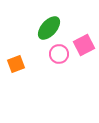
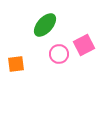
green ellipse: moved 4 px left, 3 px up
orange square: rotated 12 degrees clockwise
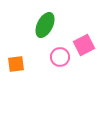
green ellipse: rotated 15 degrees counterclockwise
pink circle: moved 1 px right, 3 px down
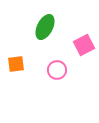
green ellipse: moved 2 px down
pink circle: moved 3 px left, 13 px down
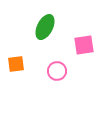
pink square: rotated 20 degrees clockwise
pink circle: moved 1 px down
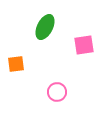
pink circle: moved 21 px down
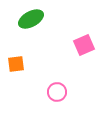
green ellipse: moved 14 px left, 8 px up; rotated 35 degrees clockwise
pink square: rotated 15 degrees counterclockwise
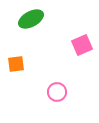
pink square: moved 2 px left
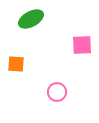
pink square: rotated 20 degrees clockwise
orange square: rotated 12 degrees clockwise
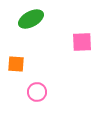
pink square: moved 3 px up
pink circle: moved 20 px left
